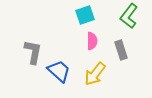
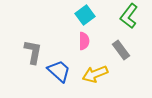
cyan square: rotated 18 degrees counterclockwise
pink semicircle: moved 8 px left
gray rectangle: rotated 18 degrees counterclockwise
yellow arrow: rotated 30 degrees clockwise
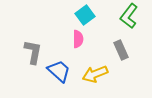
pink semicircle: moved 6 px left, 2 px up
gray rectangle: rotated 12 degrees clockwise
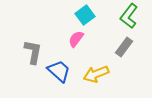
pink semicircle: moved 2 px left; rotated 144 degrees counterclockwise
gray rectangle: moved 3 px right, 3 px up; rotated 60 degrees clockwise
yellow arrow: moved 1 px right
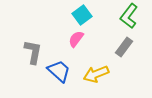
cyan square: moved 3 px left
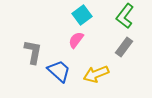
green L-shape: moved 4 px left
pink semicircle: moved 1 px down
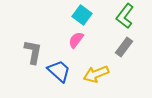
cyan square: rotated 18 degrees counterclockwise
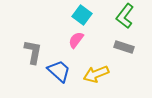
gray rectangle: rotated 72 degrees clockwise
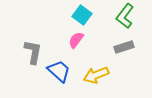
gray rectangle: rotated 36 degrees counterclockwise
yellow arrow: moved 1 px down
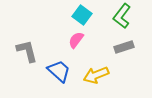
green L-shape: moved 3 px left
gray L-shape: moved 6 px left, 1 px up; rotated 25 degrees counterclockwise
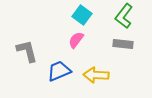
green L-shape: moved 2 px right
gray rectangle: moved 1 px left, 3 px up; rotated 24 degrees clockwise
blue trapezoid: rotated 65 degrees counterclockwise
yellow arrow: rotated 25 degrees clockwise
